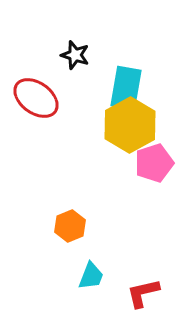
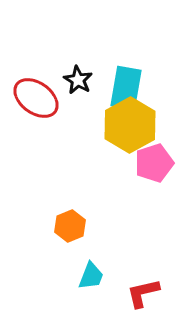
black star: moved 3 px right, 25 px down; rotated 12 degrees clockwise
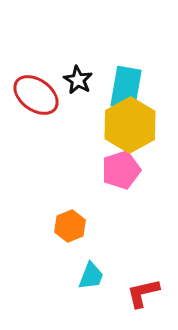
red ellipse: moved 3 px up
pink pentagon: moved 33 px left, 7 px down
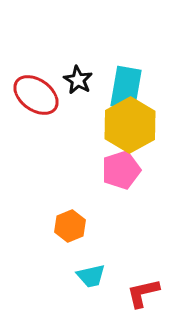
cyan trapezoid: rotated 56 degrees clockwise
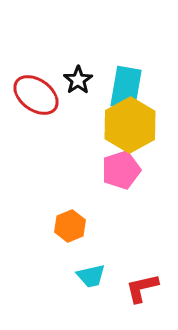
black star: rotated 8 degrees clockwise
red L-shape: moved 1 px left, 5 px up
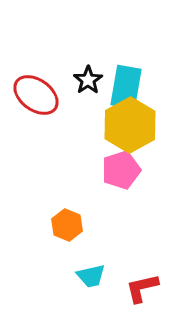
black star: moved 10 px right
cyan rectangle: moved 1 px up
orange hexagon: moved 3 px left, 1 px up; rotated 16 degrees counterclockwise
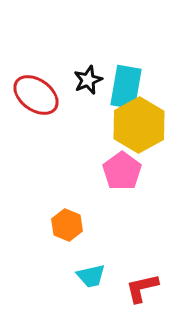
black star: rotated 12 degrees clockwise
yellow hexagon: moved 9 px right
pink pentagon: moved 1 px right, 1 px down; rotated 18 degrees counterclockwise
